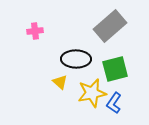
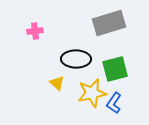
gray rectangle: moved 1 px left, 3 px up; rotated 24 degrees clockwise
yellow triangle: moved 3 px left, 1 px down
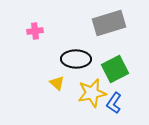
green square: rotated 12 degrees counterclockwise
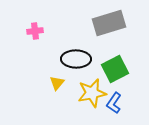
yellow triangle: rotated 28 degrees clockwise
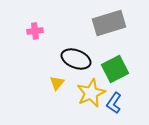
black ellipse: rotated 20 degrees clockwise
yellow star: moved 1 px left; rotated 12 degrees counterclockwise
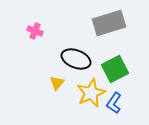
pink cross: rotated 28 degrees clockwise
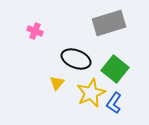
green square: rotated 24 degrees counterclockwise
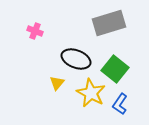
yellow star: rotated 20 degrees counterclockwise
blue L-shape: moved 6 px right, 1 px down
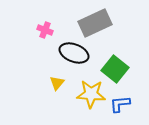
gray rectangle: moved 14 px left; rotated 8 degrees counterclockwise
pink cross: moved 10 px right, 1 px up
black ellipse: moved 2 px left, 6 px up
yellow star: moved 1 px down; rotated 24 degrees counterclockwise
blue L-shape: rotated 50 degrees clockwise
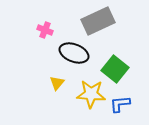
gray rectangle: moved 3 px right, 2 px up
